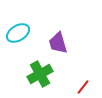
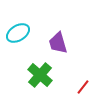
green cross: moved 1 px down; rotated 20 degrees counterclockwise
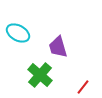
cyan ellipse: rotated 60 degrees clockwise
purple trapezoid: moved 4 px down
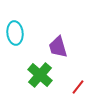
cyan ellipse: moved 3 px left; rotated 55 degrees clockwise
red line: moved 5 px left
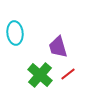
red line: moved 10 px left, 13 px up; rotated 14 degrees clockwise
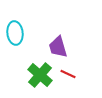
red line: rotated 63 degrees clockwise
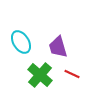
cyan ellipse: moved 6 px right, 9 px down; rotated 25 degrees counterclockwise
red line: moved 4 px right
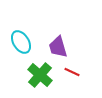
red line: moved 2 px up
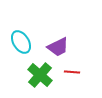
purple trapezoid: rotated 100 degrees counterclockwise
red line: rotated 21 degrees counterclockwise
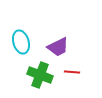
cyan ellipse: rotated 15 degrees clockwise
green cross: rotated 20 degrees counterclockwise
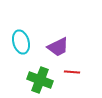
green cross: moved 5 px down
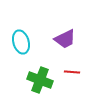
purple trapezoid: moved 7 px right, 8 px up
